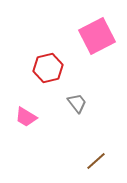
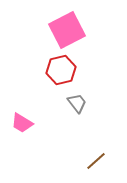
pink square: moved 30 px left, 6 px up
red hexagon: moved 13 px right, 2 px down
pink trapezoid: moved 4 px left, 6 px down
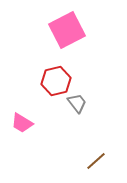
red hexagon: moved 5 px left, 11 px down
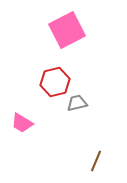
red hexagon: moved 1 px left, 1 px down
gray trapezoid: rotated 65 degrees counterclockwise
brown line: rotated 25 degrees counterclockwise
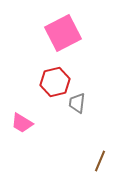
pink square: moved 4 px left, 3 px down
gray trapezoid: rotated 70 degrees counterclockwise
brown line: moved 4 px right
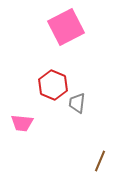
pink square: moved 3 px right, 6 px up
red hexagon: moved 2 px left, 3 px down; rotated 24 degrees counterclockwise
pink trapezoid: rotated 25 degrees counterclockwise
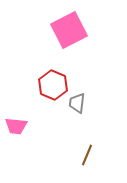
pink square: moved 3 px right, 3 px down
pink trapezoid: moved 6 px left, 3 px down
brown line: moved 13 px left, 6 px up
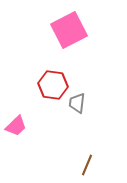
red hexagon: rotated 16 degrees counterclockwise
pink trapezoid: rotated 50 degrees counterclockwise
brown line: moved 10 px down
